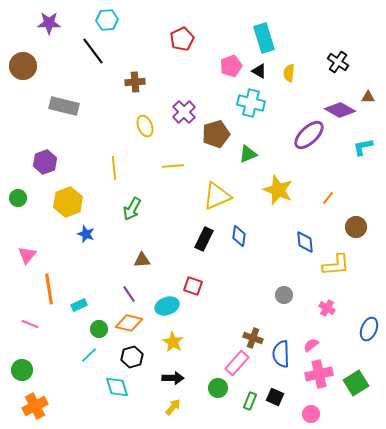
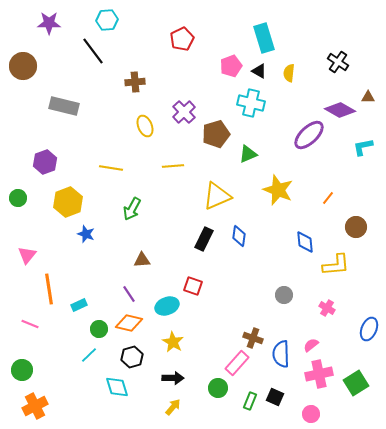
yellow line at (114, 168): moved 3 px left; rotated 75 degrees counterclockwise
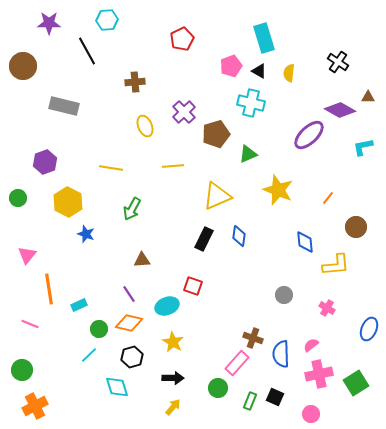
black line at (93, 51): moved 6 px left; rotated 8 degrees clockwise
yellow hexagon at (68, 202): rotated 12 degrees counterclockwise
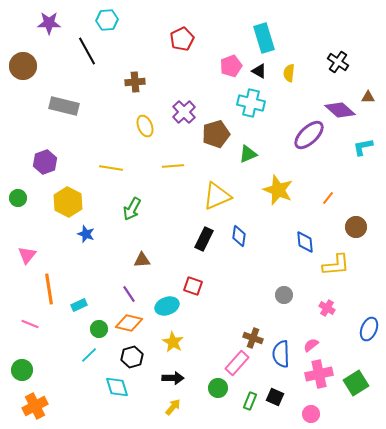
purple diamond at (340, 110): rotated 12 degrees clockwise
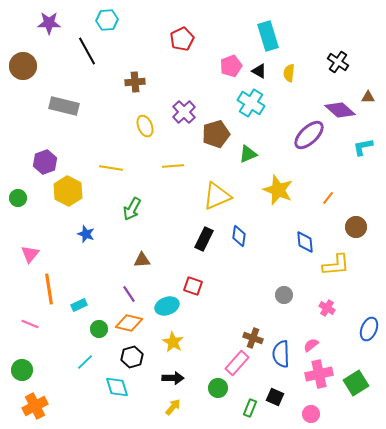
cyan rectangle at (264, 38): moved 4 px right, 2 px up
cyan cross at (251, 103): rotated 20 degrees clockwise
yellow hexagon at (68, 202): moved 11 px up
pink triangle at (27, 255): moved 3 px right, 1 px up
cyan line at (89, 355): moved 4 px left, 7 px down
green rectangle at (250, 401): moved 7 px down
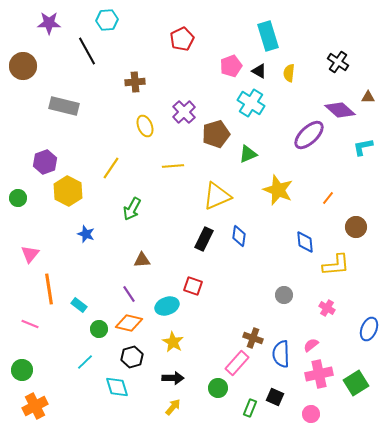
yellow line at (111, 168): rotated 65 degrees counterclockwise
cyan rectangle at (79, 305): rotated 63 degrees clockwise
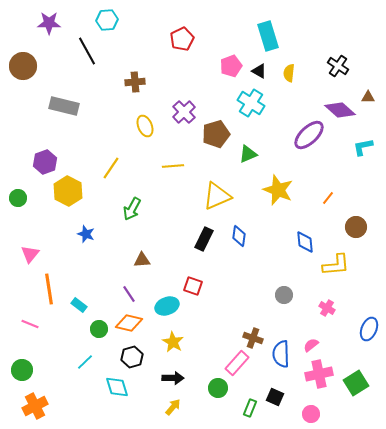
black cross at (338, 62): moved 4 px down
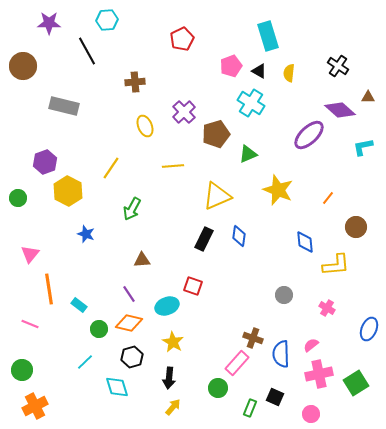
black arrow at (173, 378): moved 4 px left; rotated 95 degrees clockwise
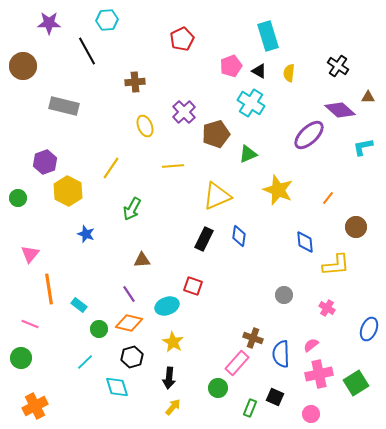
green circle at (22, 370): moved 1 px left, 12 px up
